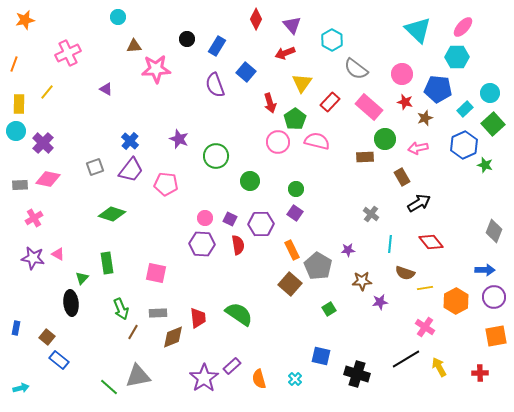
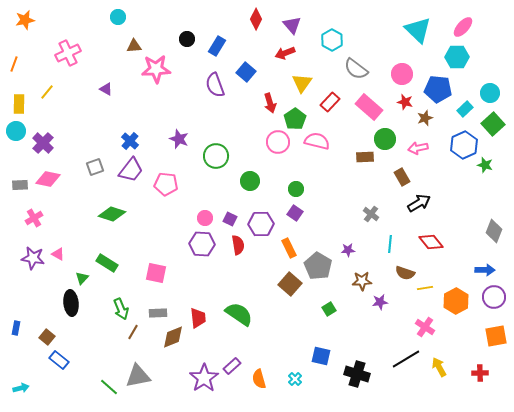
orange rectangle at (292, 250): moved 3 px left, 2 px up
green rectangle at (107, 263): rotated 50 degrees counterclockwise
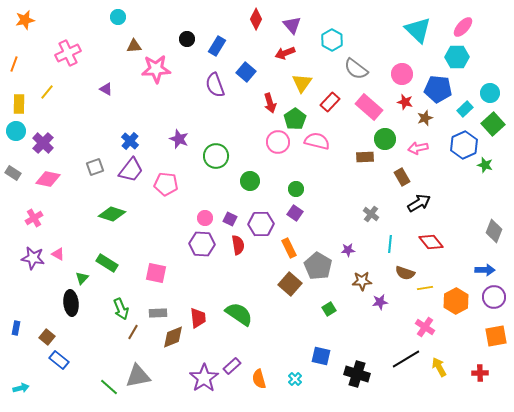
gray rectangle at (20, 185): moved 7 px left, 12 px up; rotated 35 degrees clockwise
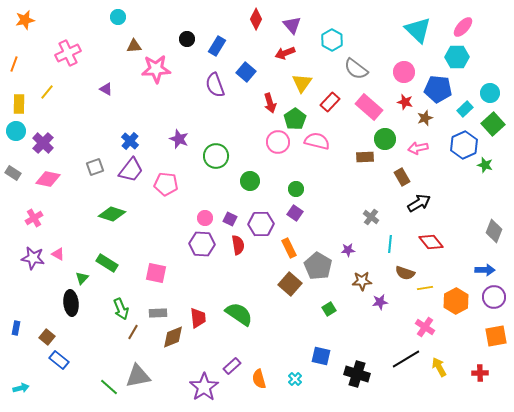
pink circle at (402, 74): moved 2 px right, 2 px up
gray cross at (371, 214): moved 3 px down
purple star at (204, 378): moved 9 px down
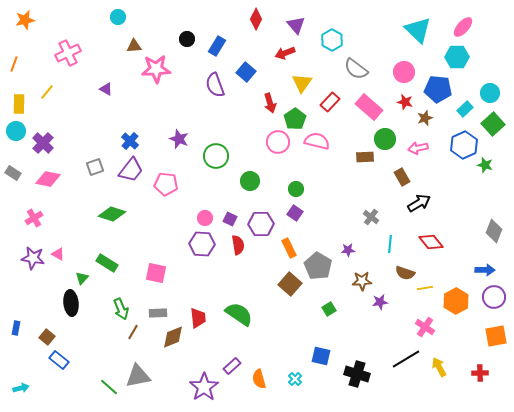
purple triangle at (292, 25): moved 4 px right
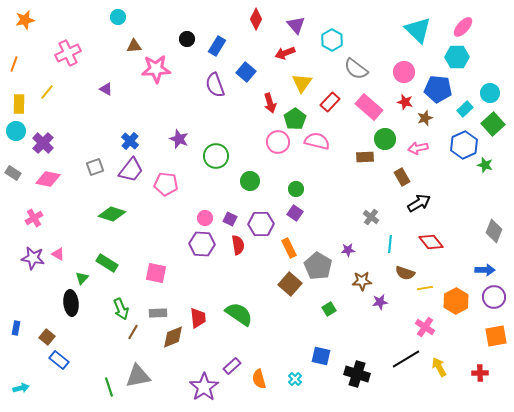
green line at (109, 387): rotated 30 degrees clockwise
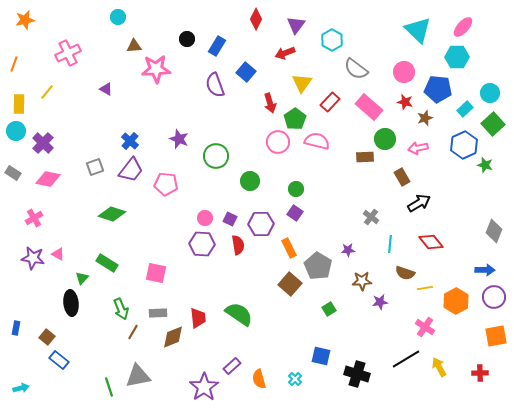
purple triangle at (296, 25): rotated 18 degrees clockwise
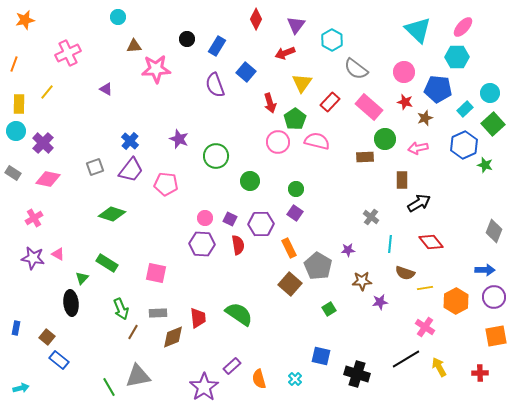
brown rectangle at (402, 177): moved 3 px down; rotated 30 degrees clockwise
green line at (109, 387): rotated 12 degrees counterclockwise
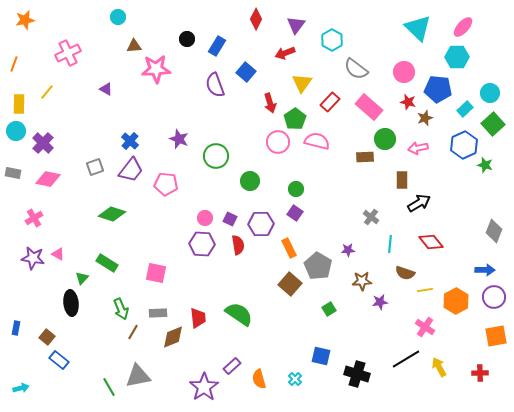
cyan triangle at (418, 30): moved 2 px up
red star at (405, 102): moved 3 px right
gray rectangle at (13, 173): rotated 21 degrees counterclockwise
yellow line at (425, 288): moved 2 px down
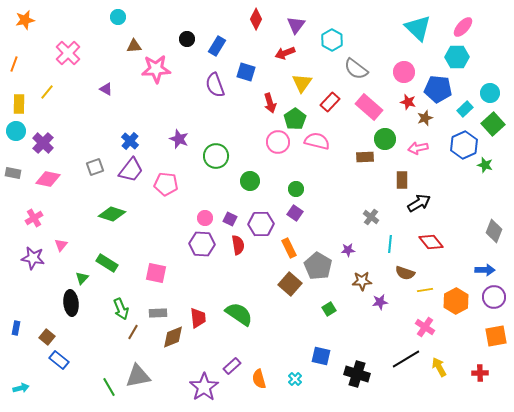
pink cross at (68, 53): rotated 20 degrees counterclockwise
blue square at (246, 72): rotated 24 degrees counterclockwise
pink triangle at (58, 254): moved 3 px right, 9 px up; rotated 40 degrees clockwise
